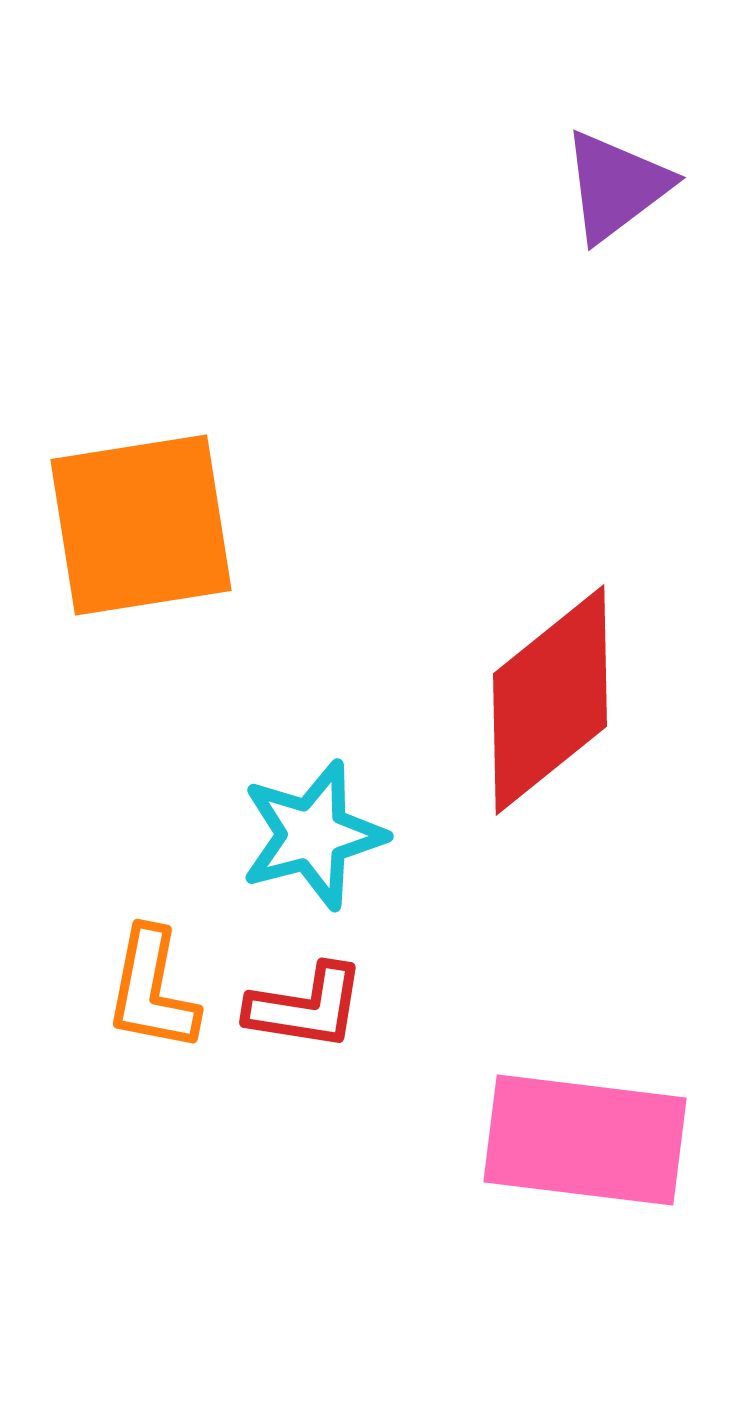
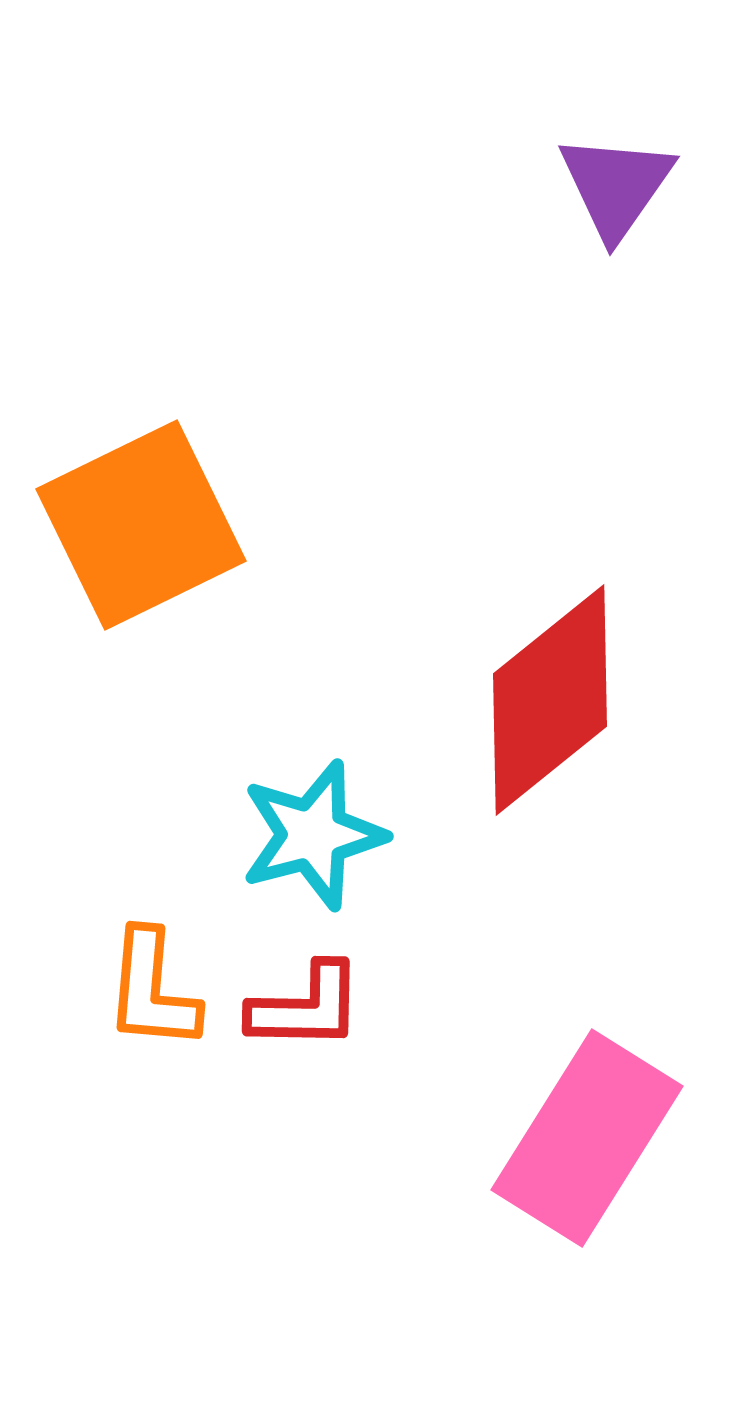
purple triangle: rotated 18 degrees counterclockwise
orange square: rotated 17 degrees counterclockwise
orange L-shape: rotated 6 degrees counterclockwise
red L-shape: rotated 8 degrees counterclockwise
pink rectangle: moved 2 px right, 2 px up; rotated 65 degrees counterclockwise
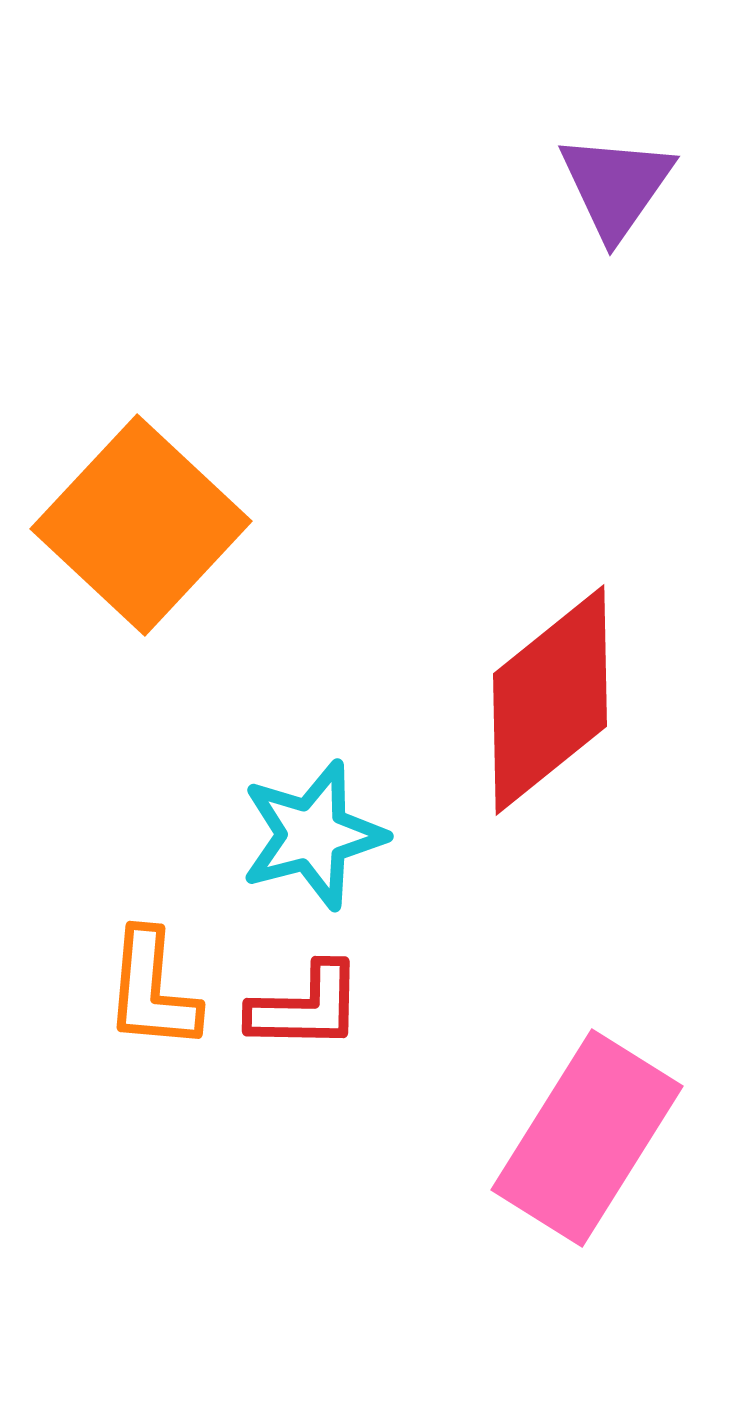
orange square: rotated 21 degrees counterclockwise
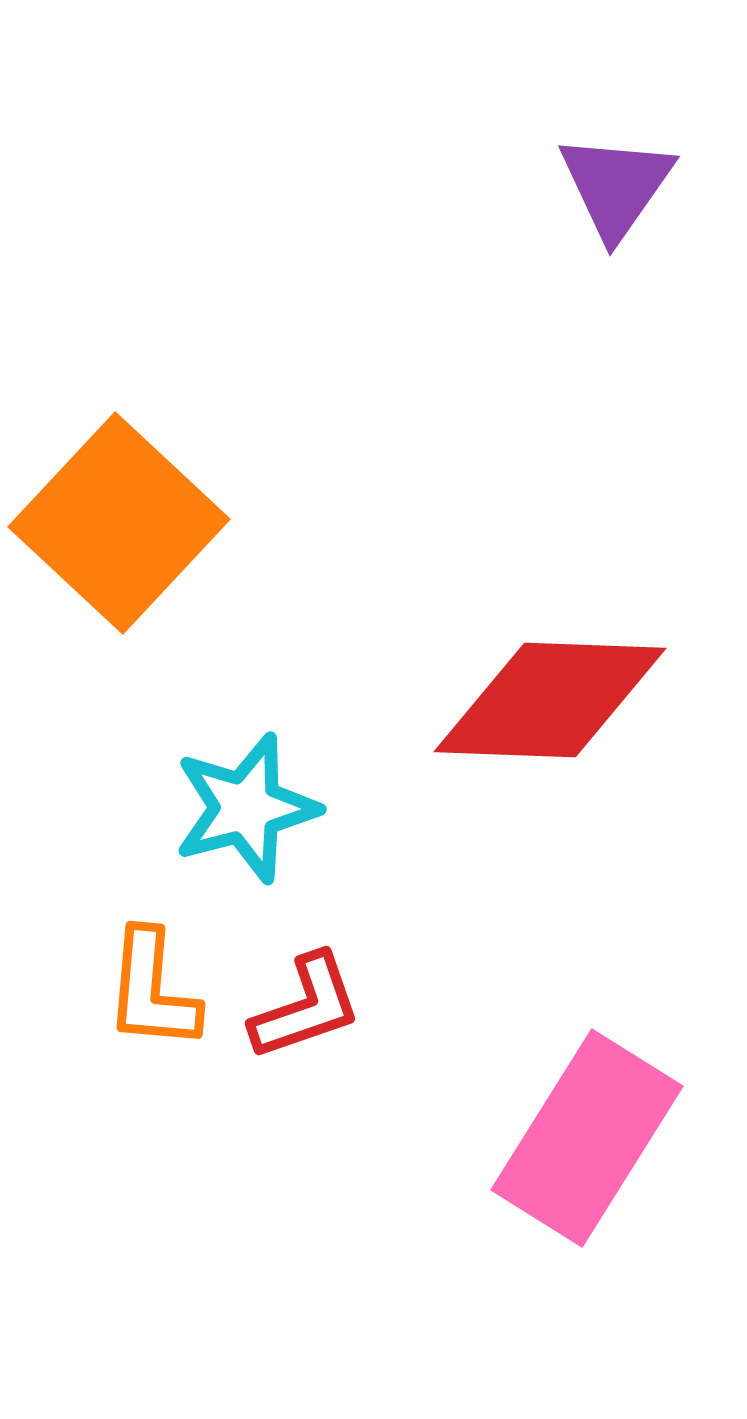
orange square: moved 22 px left, 2 px up
red diamond: rotated 41 degrees clockwise
cyan star: moved 67 px left, 27 px up
red L-shape: rotated 20 degrees counterclockwise
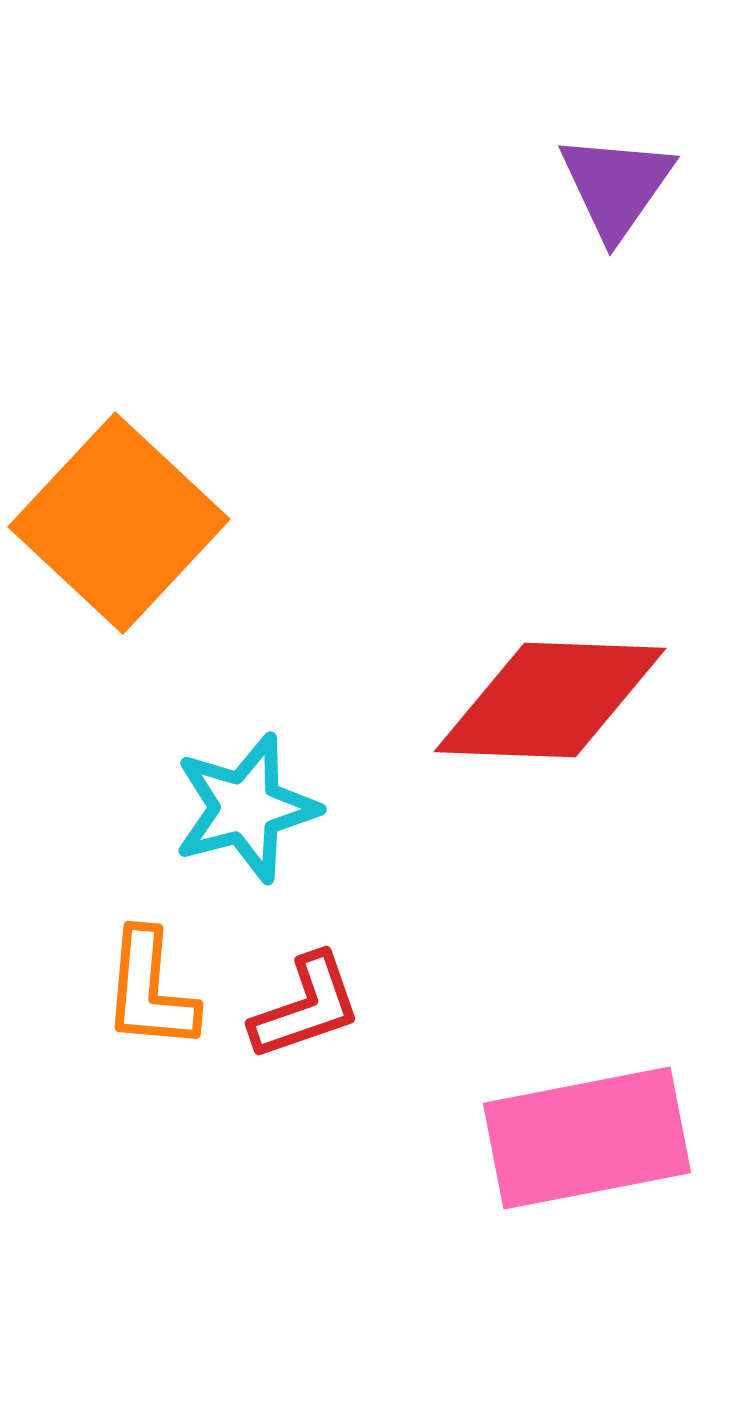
orange L-shape: moved 2 px left
pink rectangle: rotated 47 degrees clockwise
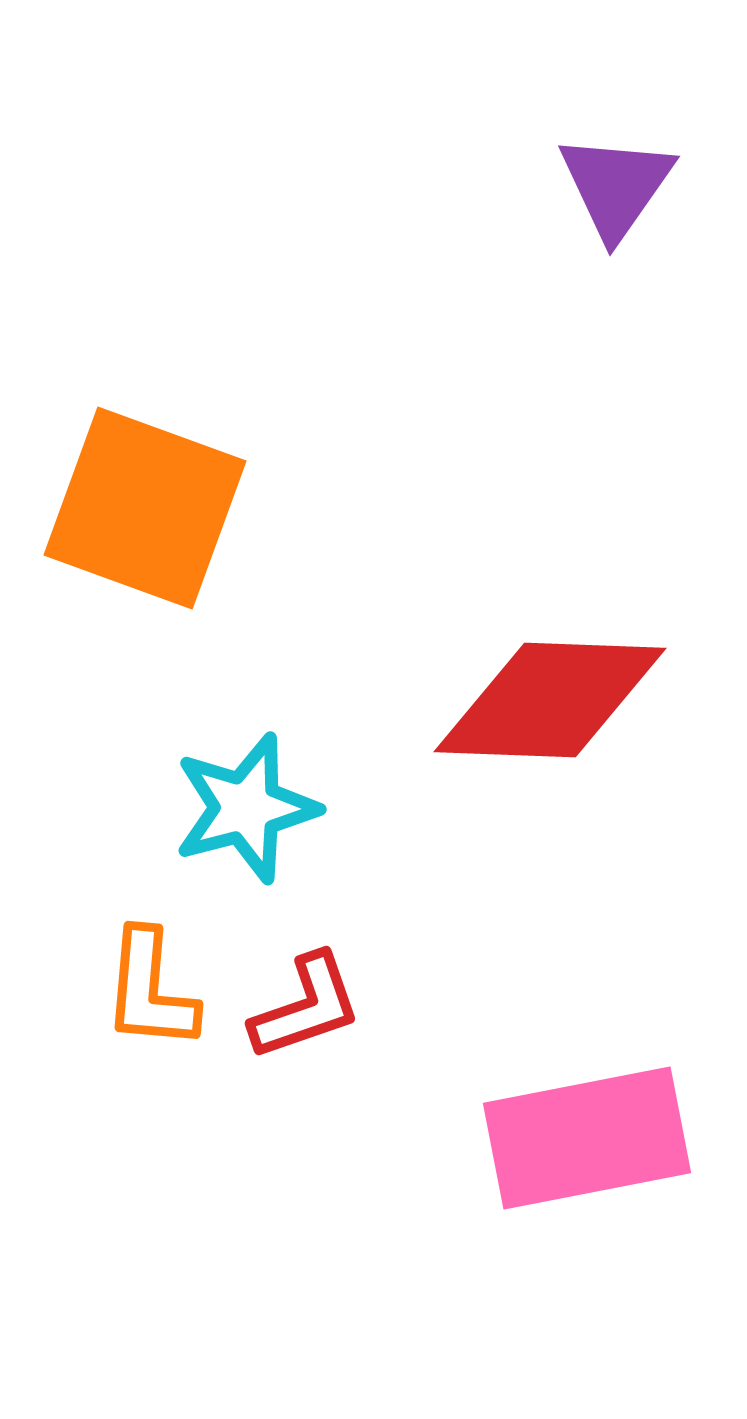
orange square: moved 26 px right, 15 px up; rotated 23 degrees counterclockwise
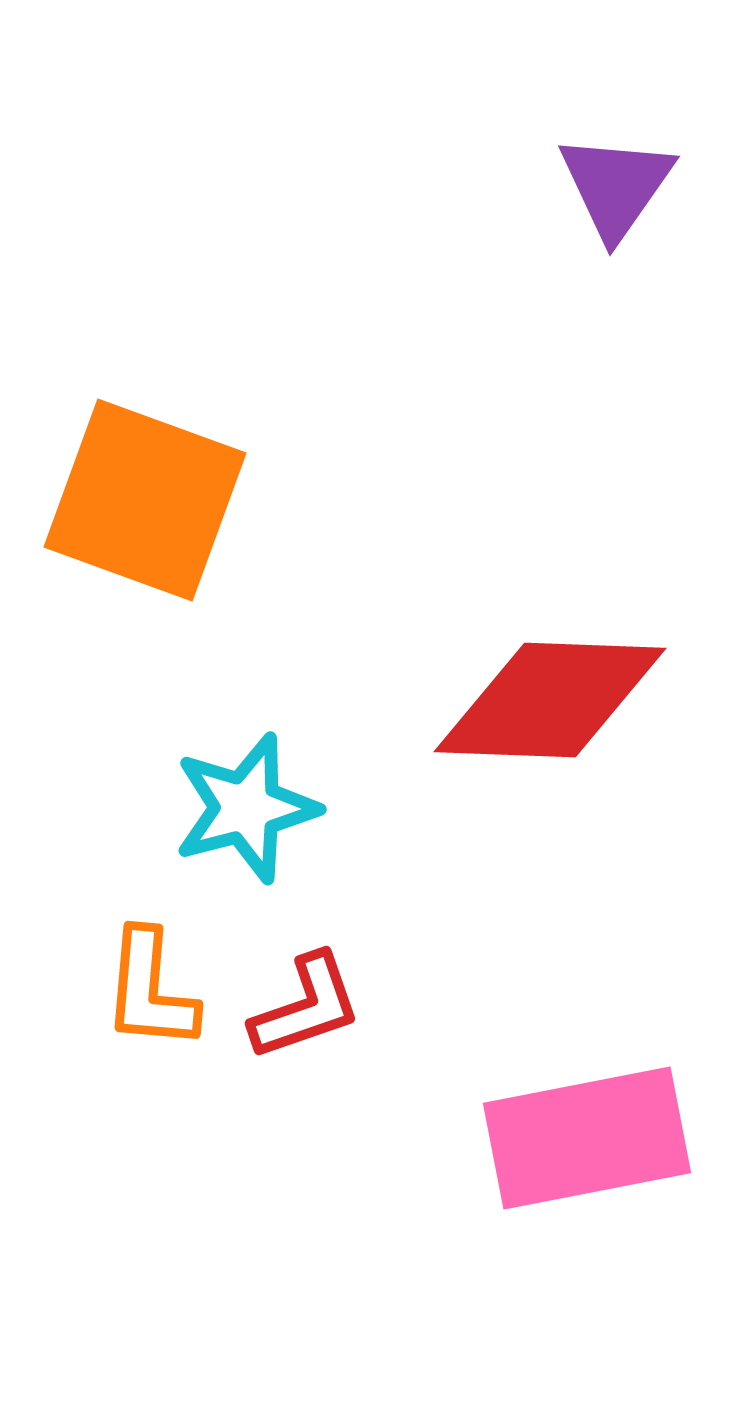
orange square: moved 8 px up
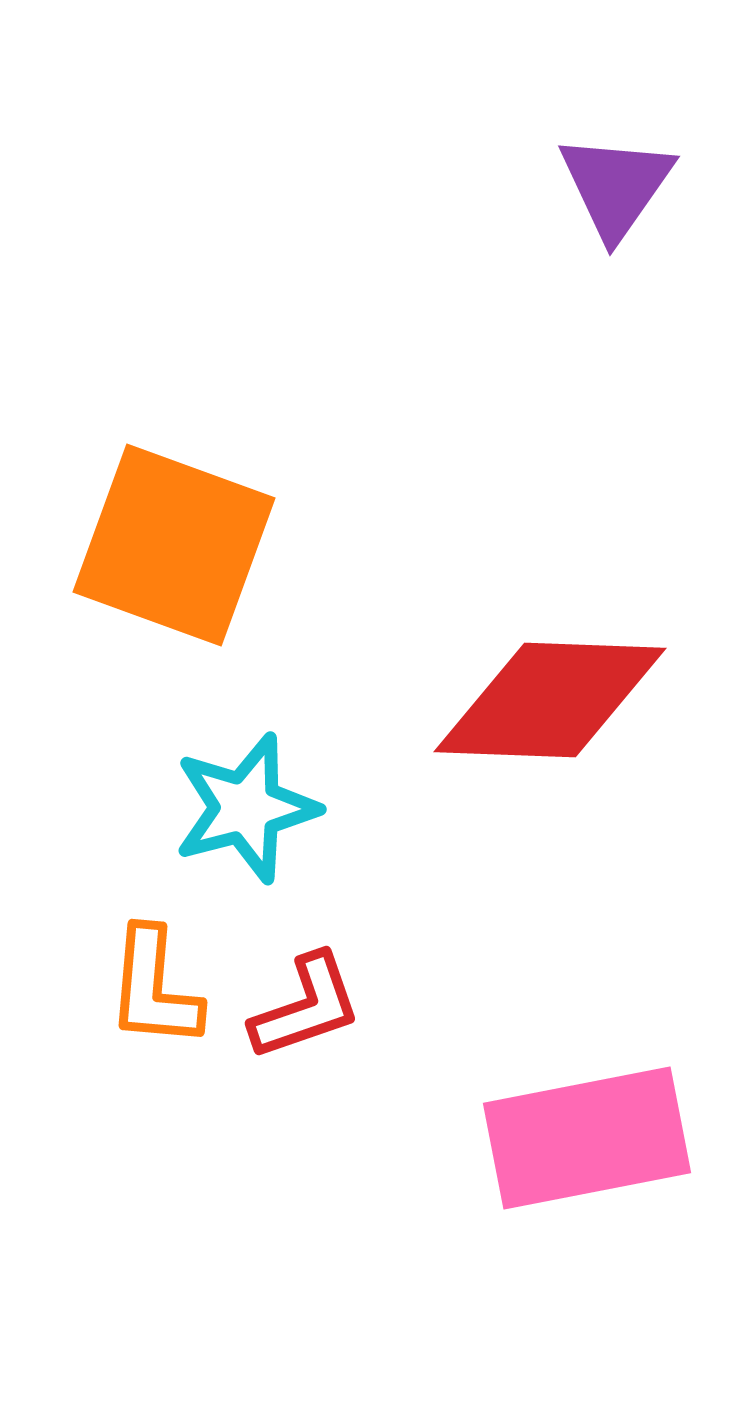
orange square: moved 29 px right, 45 px down
orange L-shape: moved 4 px right, 2 px up
